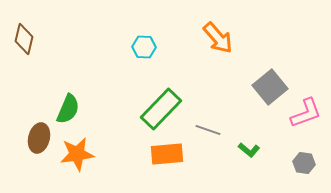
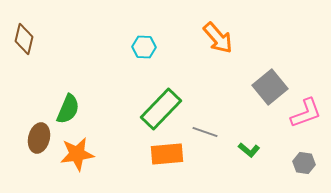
gray line: moved 3 px left, 2 px down
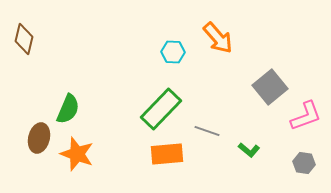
cyan hexagon: moved 29 px right, 5 px down
pink L-shape: moved 3 px down
gray line: moved 2 px right, 1 px up
orange star: rotated 28 degrees clockwise
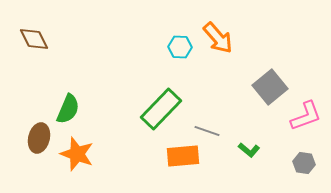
brown diamond: moved 10 px right; rotated 40 degrees counterclockwise
cyan hexagon: moved 7 px right, 5 px up
orange rectangle: moved 16 px right, 2 px down
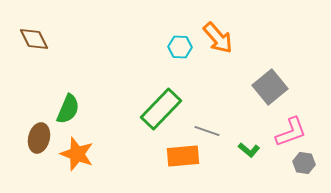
pink L-shape: moved 15 px left, 16 px down
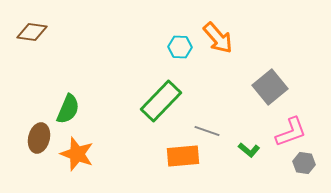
brown diamond: moved 2 px left, 7 px up; rotated 56 degrees counterclockwise
green rectangle: moved 8 px up
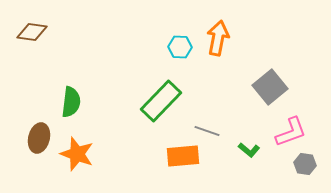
orange arrow: rotated 128 degrees counterclockwise
green semicircle: moved 3 px right, 7 px up; rotated 16 degrees counterclockwise
gray hexagon: moved 1 px right, 1 px down
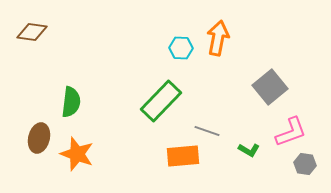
cyan hexagon: moved 1 px right, 1 px down
green L-shape: rotated 10 degrees counterclockwise
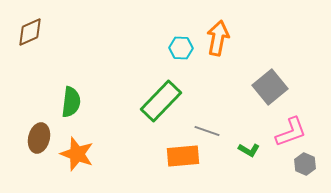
brown diamond: moved 2 px left; rotated 32 degrees counterclockwise
gray hexagon: rotated 15 degrees clockwise
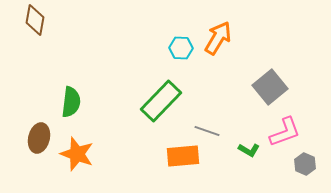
brown diamond: moved 5 px right, 12 px up; rotated 56 degrees counterclockwise
orange arrow: rotated 20 degrees clockwise
pink L-shape: moved 6 px left
